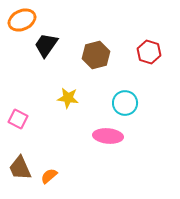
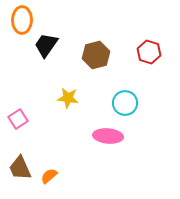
orange ellipse: rotated 64 degrees counterclockwise
pink square: rotated 30 degrees clockwise
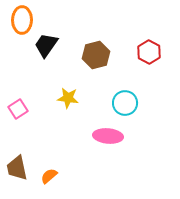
red hexagon: rotated 10 degrees clockwise
pink square: moved 10 px up
brown trapezoid: moved 3 px left; rotated 12 degrees clockwise
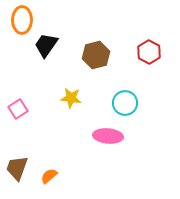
yellow star: moved 3 px right
brown trapezoid: rotated 32 degrees clockwise
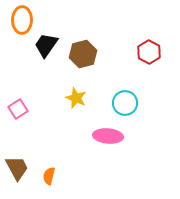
brown hexagon: moved 13 px left, 1 px up
yellow star: moved 5 px right; rotated 15 degrees clockwise
brown trapezoid: rotated 132 degrees clockwise
orange semicircle: rotated 36 degrees counterclockwise
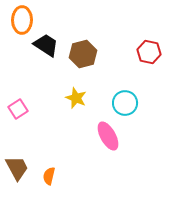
black trapezoid: rotated 88 degrees clockwise
red hexagon: rotated 15 degrees counterclockwise
pink ellipse: rotated 56 degrees clockwise
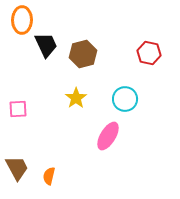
black trapezoid: rotated 32 degrees clockwise
red hexagon: moved 1 px down
yellow star: rotated 15 degrees clockwise
cyan circle: moved 4 px up
pink square: rotated 30 degrees clockwise
pink ellipse: rotated 60 degrees clockwise
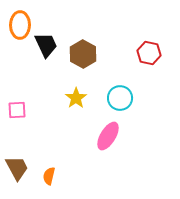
orange ellipse: moved 2 px left, 5 px down
brown hexagon: rotated 16 degrees counterclockwise
cyan circle: moved 5 px left, 1 px up
pink square: moved 1 px left, 1 px down
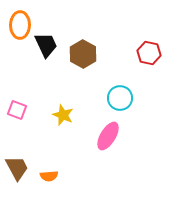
yellow star: moved 13 px left, 17 px down; rotated 15 degrees counterclockwise
pink square: rotated 24 degrees clockwise
orange semicircle: rotated 108 degrees counterclockwise
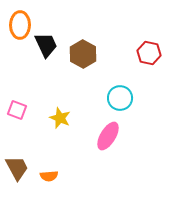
yellow star: moved 3 px left, 3 px down
